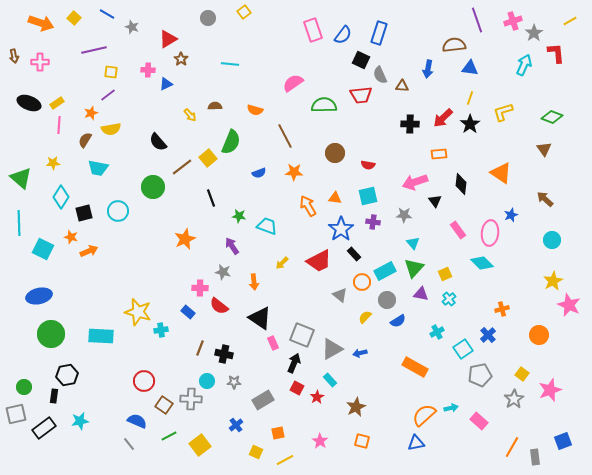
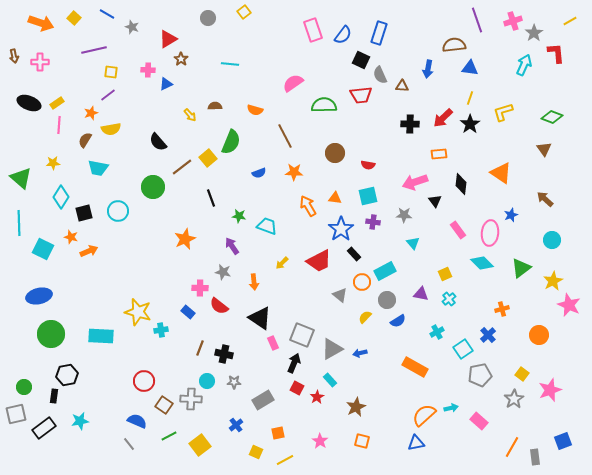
green triangle at (414, 268): moved 107 px right; rotated 10 degrees clockwise
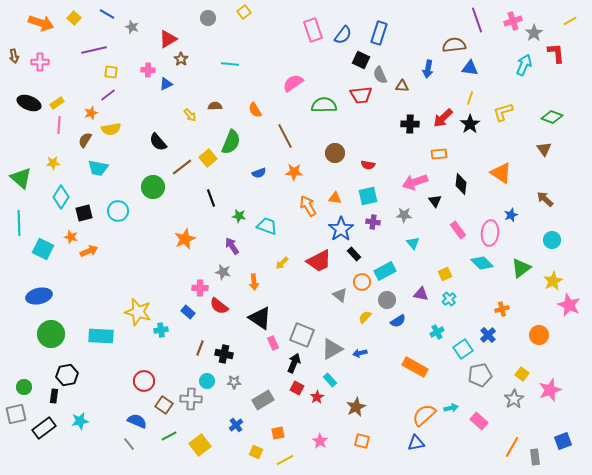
orange semicircle at (255, 110): rotated 42 degrees clockwise
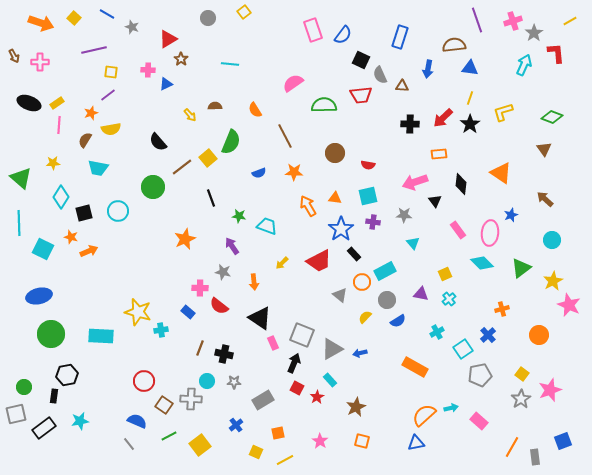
blue rectangle at (379, 33): moved 21 px right, 4 px down
brown arrow at (14, 56): rotated 16 degrees counterclockwise
gray star at (514, 399): moved 7 px right
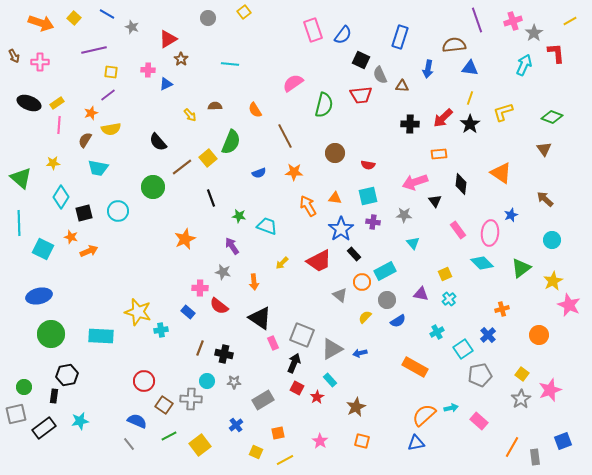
green semicircle at (324, 105): rotated 105 degrees clockwise
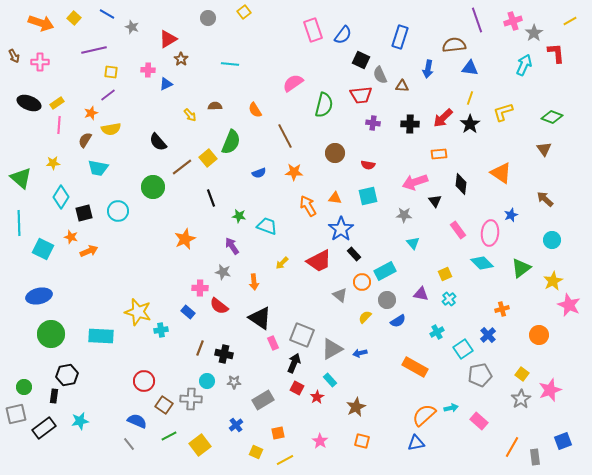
purple cross at (373, 222): moved 99 px up
